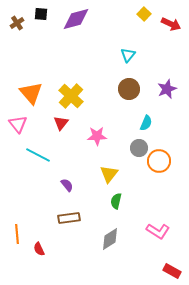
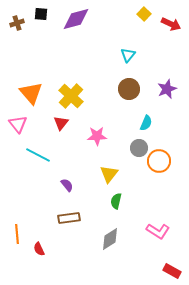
brown cross: rotated 16 degrees clockwise
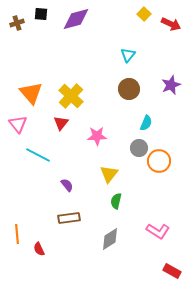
purple star: moved 4 px right, 4 px up
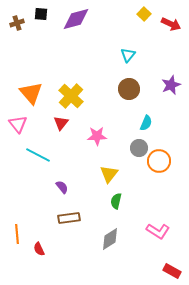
purple semicircle: moved 5 px left, 2 px down
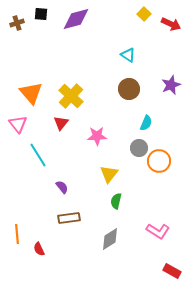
cyan triangle: rotated 35 degrees counterclockwise
cyan line: rotated 30 degrees clockwise
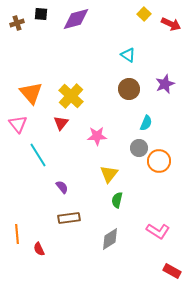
purple star: moved 6 px left, 1 px up
green semicircle: moved 1 px right, 1 px up
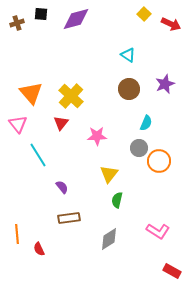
gray diamond: moved 1 px left
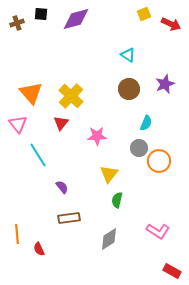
yellow square: rotated 24 degrees clockwise
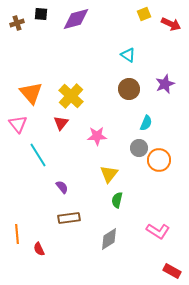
orange circle: moved 1 px up
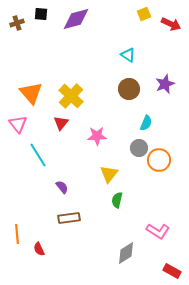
gray diamond: moved 17 px right, 14 px down
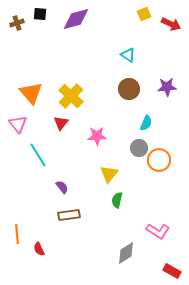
black square: moved 1 px left
purple star: moved 2 px right, 3 px down; rotated 18 degrees clockwise
brown rectangle: moved 3 px up
